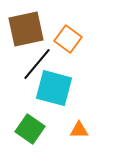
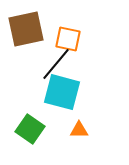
orange square: rotated 24 degrees counterclockwise
black line: moved 19 px right
cyan square: moved 8 px right, 4 px down
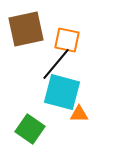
orange square: moved 1 px left, 1 px down
orange triangle: moved 16 px up
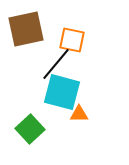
orange square: moved 5 px right
green square: rotated 12 degrees clockwise
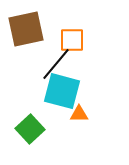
orange square: rotated 12 degrees counterclockwise
cyan square: moved 1 px up
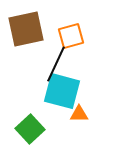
orange square: moved 1 px left, 4 px up; rotated 16 degrees counterclockwise
black line: rotated 15 degrees counterclockwise
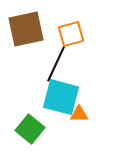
orange square: moved 2 px up
cyan square: moved 1 px left, 6 px down
green square: rotated 8 degrees counterclockwise
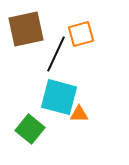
orange square: moved 10 px right
black line: moved 10 px up
cyan square: moved 2 px left
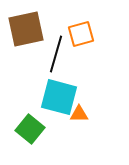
black line: rotated 9 degrees counterclockwise
